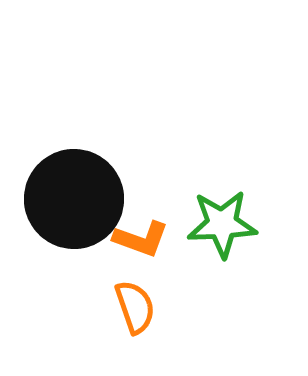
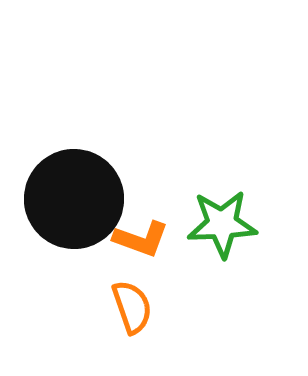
orange semicircle: moved 3 px left
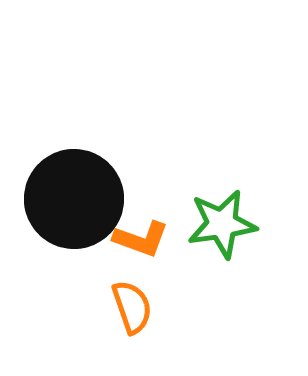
green star: rotated 6 degrees counterclockwise
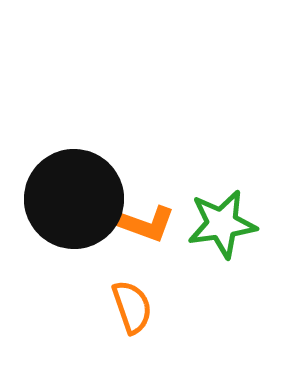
orange L-shape: moved 6 px right, 15 px up
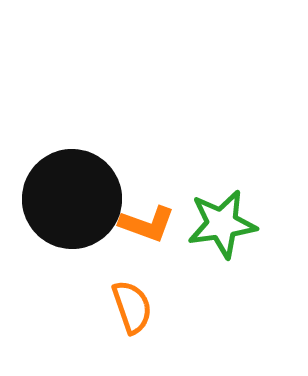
black circle: moved 2 px left
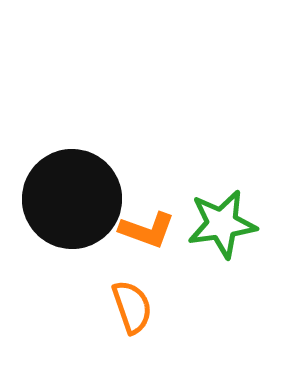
orange L-shape: moved 6 px down
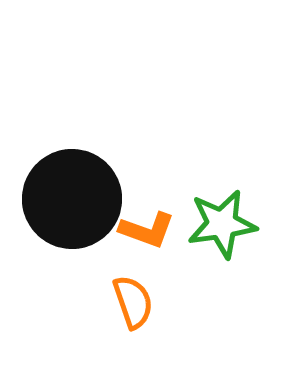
orange semicircle: moved 1 px right, 5 px up
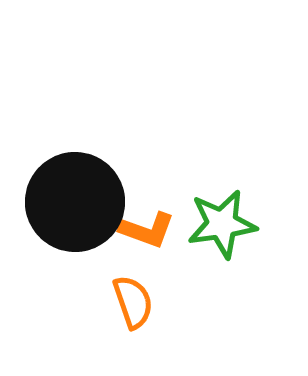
black circle: moved 3 px right, 3 px down
